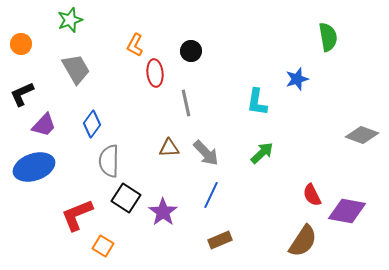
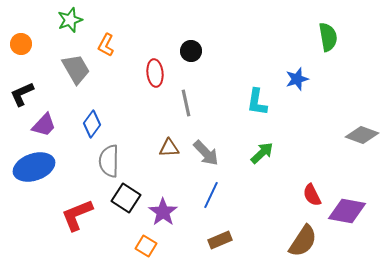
orange L-shape: moved 29 px left
orange square: moved 43 px right
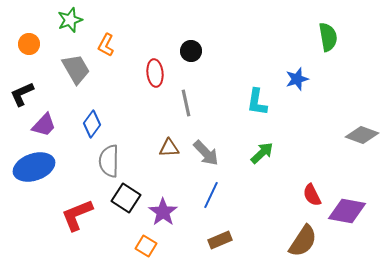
orange circle: moved 8 px right
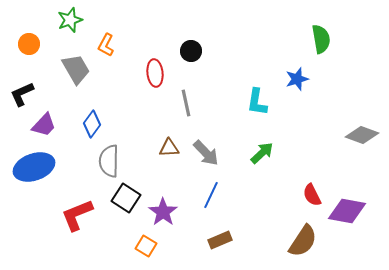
green semicircle: moved 7 px left, 2 px down
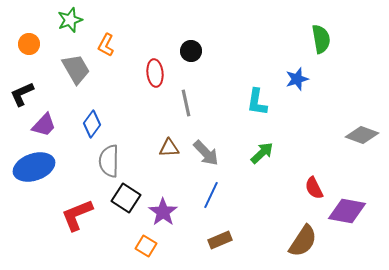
red semicircle: moved 2 px right, 7 px up
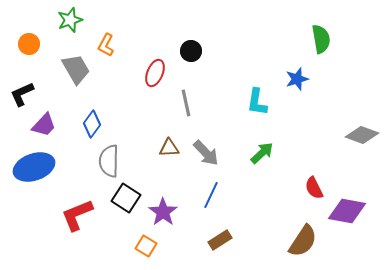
red ellipse: rotated 28 degrees clockwise
brown rectangle: rotated 10 degrees counterclockwise
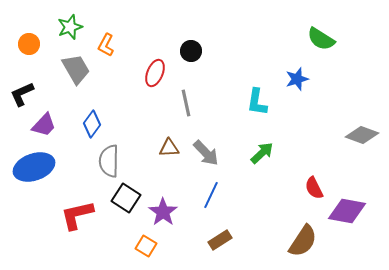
green star: moved 7 px down
green semicircle: rotated 132 degrees clockwise
red L-shape: rotated 9 degrees clockwise
